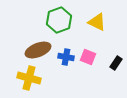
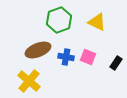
yellow cross: moved 3 px down; rotated 25 degrees clockwise
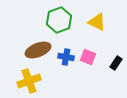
yellow cross: rotated 30 degrees clockwise
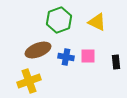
pink square: moved 1 px up; rotated 21 degrees counterclockwise
black rectangle: moved 1 px up; rotated 40 degrees counterclockwise
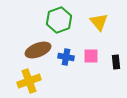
yellow triangle: moved 2 px right; rotated 24 degrees clockwise
pink square: moved 3 px right
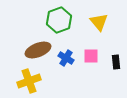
blue cross: moved 1 px down; rotated 21 degrees clockwise
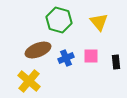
green hexagon: rotated 25 degrees counterclockwise
blue cross: rotated 35 degrees clockwise
yellow cross: rotated 30 degrees counterclockwise
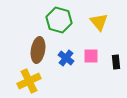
brown ellipse: rotated 60 degrees counterclockwise
blue cross: rotated 28 degrees counterclockwise
yellow cross: rotated 25 degrees clockwise
